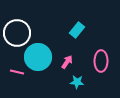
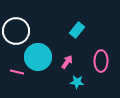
white circle: moved 1 px left, 2 px up
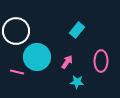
cyan circle: moved 1 px left
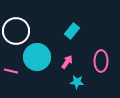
cyan rectangle: moved 5 px left, 1 px down
pink line: moved 6 px left, 1 px up
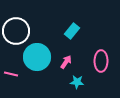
pink arrow: moved 1 px left
pink line: moved 3 px down
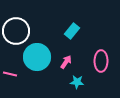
pink line: moved 1 px left
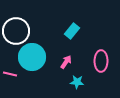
cyan circle: moved 5 px left
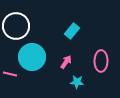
white circle: moved 5 px up
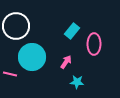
pink ellipse: moved 7 px left, 17 px up
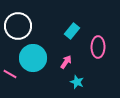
white circle: moved 2 px right
pink ellipse: moved 4 px right, 3 px down
cyan circle: moved 1 px right, 1 px down
pink line: rotated 16 degrees clockwise
cyan star: rotated 16 degrees clockwise
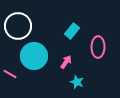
cyan circle: moved 1 px right, 2 px up
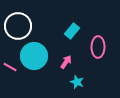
pink line: moved 7 px up
